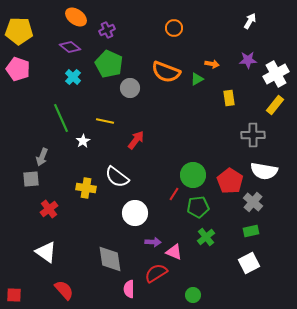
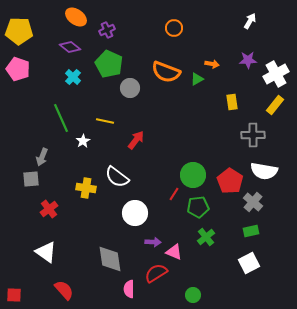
yellow rectangle at (229, 98): moved 3 px right, 4 px down
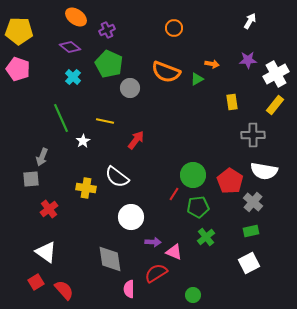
white circle at (135, 213): moved 4 px left, 4 px down
red square at (14, 295): moved 22 px right, 13 px up; rotated 35 degrees counterclockwise
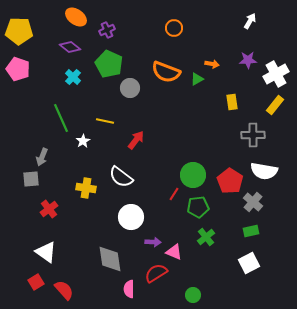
white semicircle at (117, 177): moved 4 px right
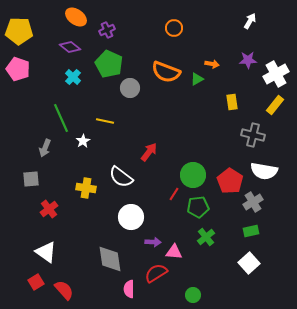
gray cross at (253, 135): rotated 15 degrees clockwise
red arrow at (136, 140): moved 13 px right, 12 px down
gray arrow at (42, 157): moved 3 px right, 9 px up
gray cross at (253, 202): rotated 18 degrees clockwise
pink triangle at (174, 252): rotated 18 degrees counterclockwise
white square at (249, 263): rotated 15 degrees counterclockwise
